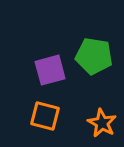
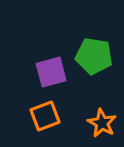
purple square: moved 1 px right, 2 px down
orange square: rotated 36 degrees counterclockwise
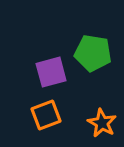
green pentagon: moved 1 px left, 3 px up
orange square: moved 1 px right, 1 px up
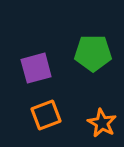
green pentagon: rotated 9 degrees counterclockwise
purple square: moved 15 px left, 4 px up
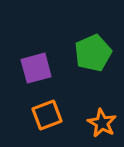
green pentagon: rotated 24 degrees counterclockwise
orange square: moved 1 px right
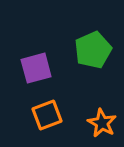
green pentagon: moved 3 px up
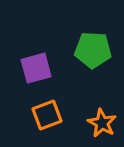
green pentagon: rotated 27 degrees clockwise
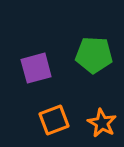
green pentagon: moved 1 px right, 5 px down
orange square: moved 7 px right, 5 px down
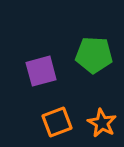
purple square: moved 5 px right, 3 px down
orange square: moved 3 px right, 2 px down
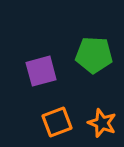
orange star: rotated 8 degrees counterclockwise
